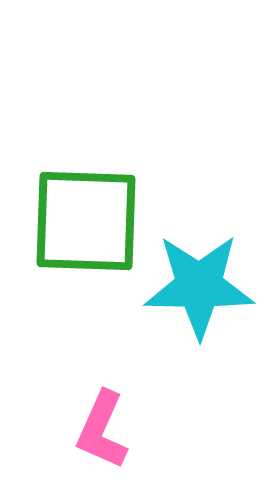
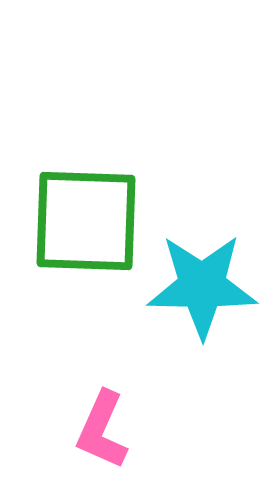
cyan star: moved 3 px right
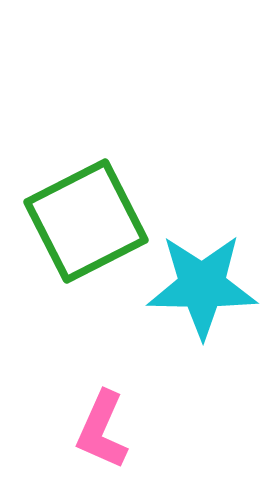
green square: rotated 29 degrees counterclockwise
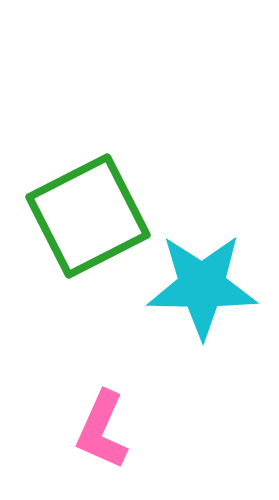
green square: moved 2 px right, 5 px up
